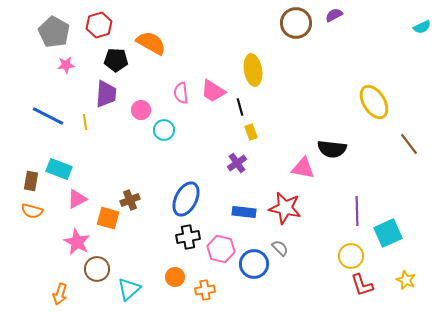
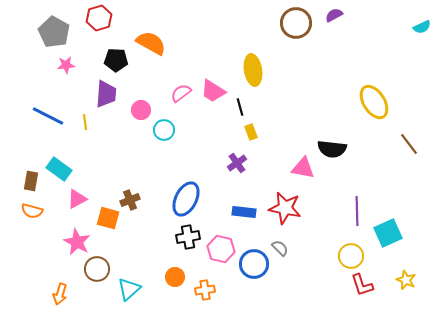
red hexagon at (99, 25): moved 7 px up
pink semicircle at (181, 93): rotated 60 degrees clockwise
cyan rectangle at (59, 169): rotated 15 degrees clockwise
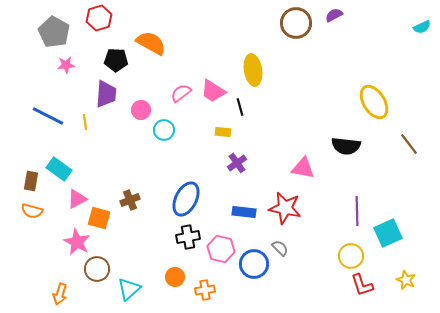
yellow rectangle at (251, 132): moved 28 px left; rotated 63 degrees counterclockwise
black semicircle at (332, 149): moved 14 px right, 3 px up
orange square at (108, 218): moved 9 px left
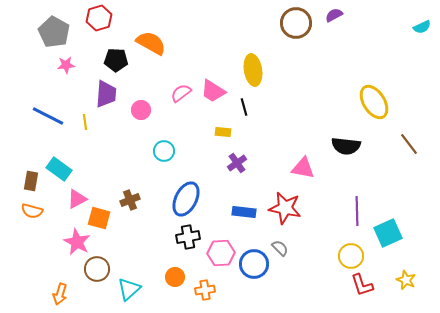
black line at (240, 107): moved 4 px right
cyan circle at (164, 130): moved 21 px down
pink hexagon at (221, 249): moved 4 px down; rotated 16 degrees counterclockwise
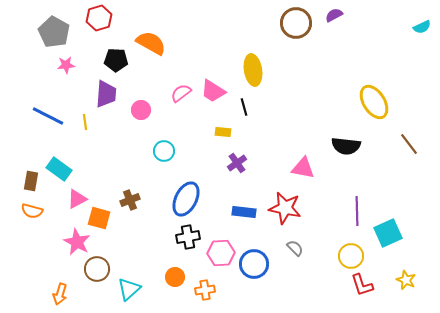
gray semicircle at (280, 248): moved 15 px right
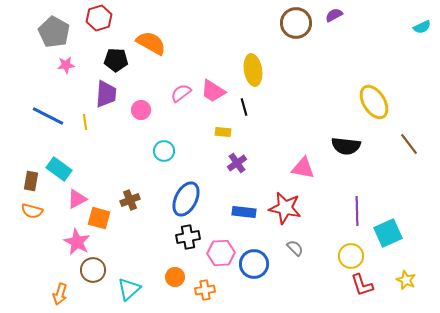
brown circle at (97, 269): moved 4 px left, 1 px down
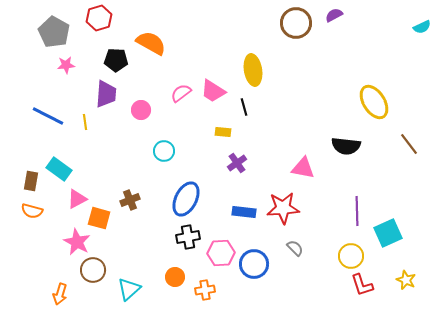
red star at (285, 208): moved 2 px left; rotated 16 degrees counterclockwise
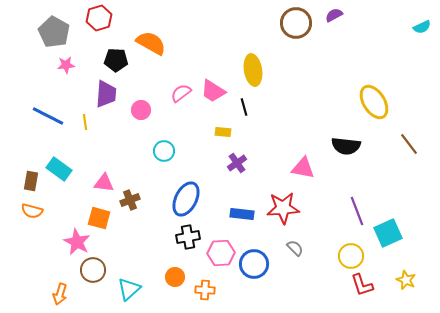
pink triangle at (77, 199): moved 27 px right, 16 px up; rotated 35 degrees clockwise
purple line at (357, 211): rotated 20 degrees counterclockwise
blue rectangle at (244, 212): moved 2 px left, 2 px down
orange cross at (205, 290): rotated 12 degrees clockwise
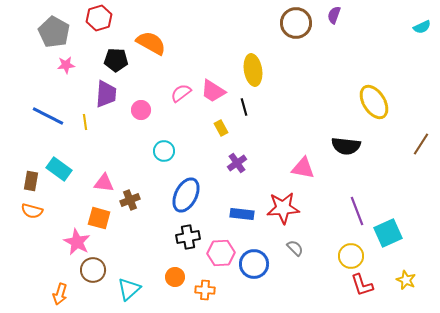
purple semicircle at (334, 15): rotated 42 degrees counterclockwise
yellow rectangle at (223, 132): moved 2 px left, 4 px up; rotated 56 degrees clockwise
brown line at (409, 144): moved 12 px right; rotated 70 degrees clockwise
blue ellipse at (186, 199): moved 4 px up
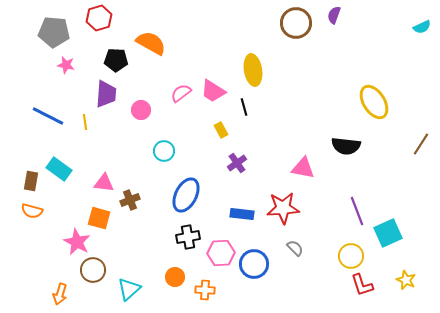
gray pentagon at (54, 32): rotated 24 degrees counterclockwise
pink star at (66, 65): rotated 18 degrees clockwise
yellow rectangle at (221, 128): moved 2 px down
